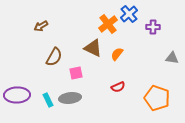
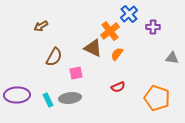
orange cross: moved 2 px right, 7 px down
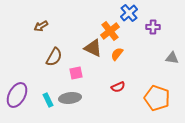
blue cross: moved 1 px up
purple ellipse: rotated 60 degrees counterclockwise
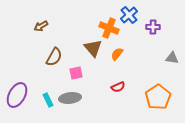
blue cross: moved 2 px down
orange cross: moved 1 px left, 3 px up; rotated 30 degrees counterclockwise
brown triangle: rotated 24 degrees clockwise
orange pentagon: moved 1 px right, 1 px up; rotated 20 degrees clockwise
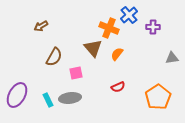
gray triangle: rotated 16 degrees counterclockwise
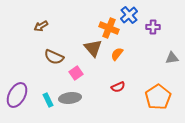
brown semicircle: rotated 84 degrees clockwise
pink square: rotated 24 degrees counterclockwise
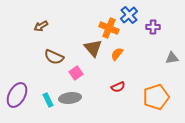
orange pentagon: moved 2 px left; rotated 15 degrees clockwise
